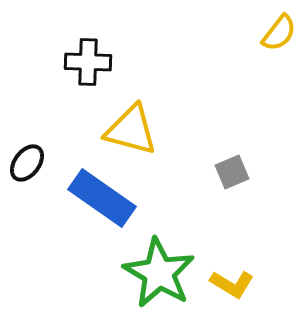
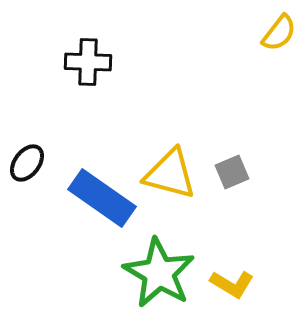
yellow triangle: moved 39 px right, 44 px down
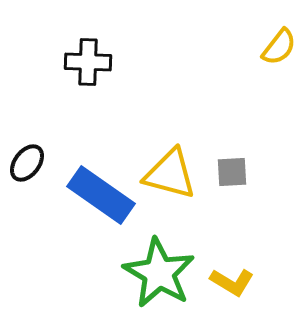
yellow semicircle: moved 14 px down
gray square: rotated 20 degrees clockwise
blue rectangle: moved 1 px left, 3 px up
yellow L-shape: moved 2 px up
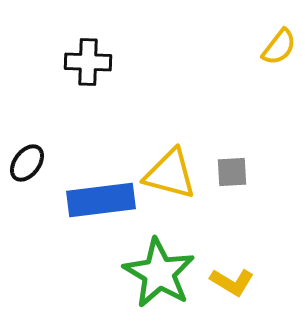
blue rectangle: moved 5 px down; rotated 42 degrees counterclockwise
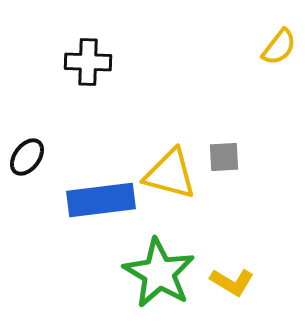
black ellipse: moved 6 px up
gray square: moved 8 px left, 15 px up
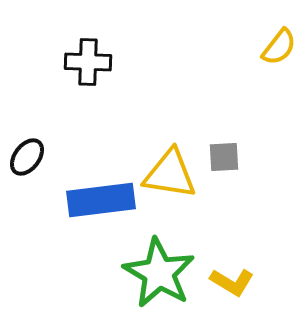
yellow triangle: rotated 6 degrees counterclockwise
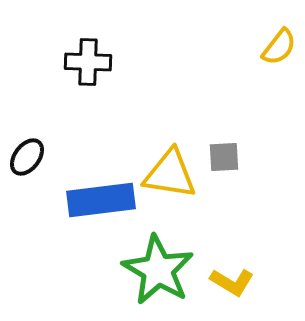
green star: moved 1 px left, 3 px up
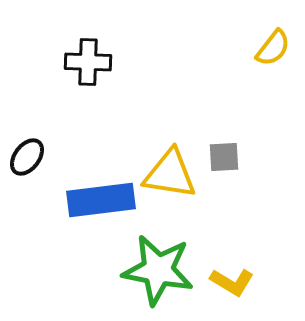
yellow semicircle: moved 6 px left, 1 px down
green star: rotated 20 degrees counterclockwise
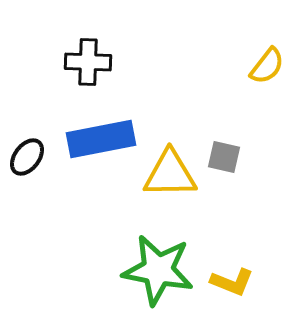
yellow semicircle: moved 6 px left, 18 px down
gray square: rotated 16 degrees clockwise
yellow triangle: rotated 10 degrees counterclockwise
blue rectangle: moved 61 px up; rotated 4 degrees counterclockwise
yellow L-shape: rotated 9 degrees counterclockwise
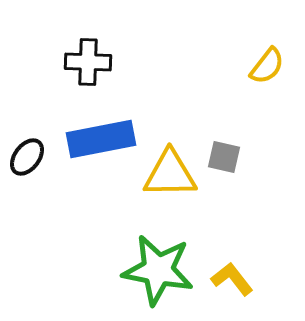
yellow L-shape: moved 3 px up; rotated 150 degrees counterclockwise
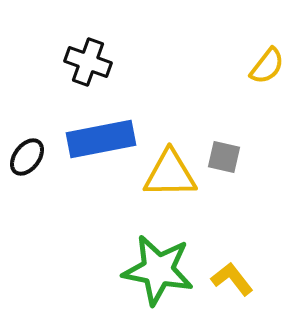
black cross: rotated 18 degrees clockwise
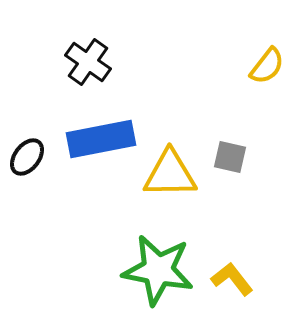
black cross: rotated 15 degrees clockwise
gray square: moved 6 px right
